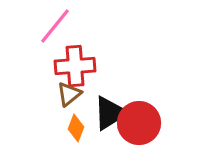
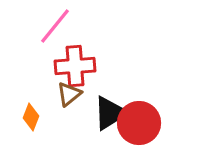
orange diamond: moved 45 px left, 11 px up
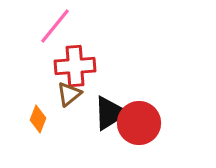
orange diamond: moved 7 px right, 2 px down
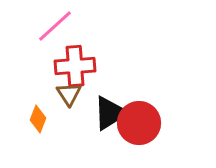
pink line: rotated 9 degrees clockwise
brown triangle: rotated 24 degrees counterclockwise
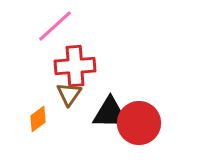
brown triangle: rotated 8 degrees clockwise
black triangle: rotated 33 degrees clockwise
orange diamond: rotated 32 degrees clockwise
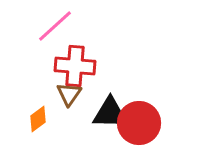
red cross: rotated 9 degrees clockwise
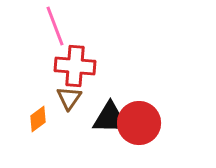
pink line: rotated 69 degrees counterclockwise
brown triangle: moved 4 px down
black triangle: moved 5 px down
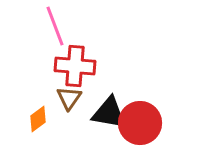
black triangle: moved 1 px left, 5 px up; rotated 9 degrees clockwise
red circle: moved 1 px right
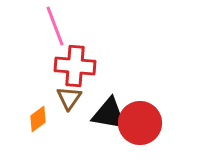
black triangle: moved 1 px down
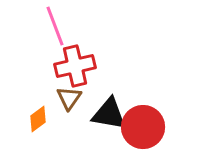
red cross: rotated 18 degrees counterclockwise
red circle: moved 3 px right, 4 px down
